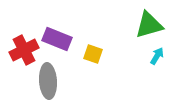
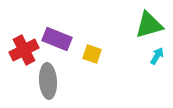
yellow square: moved 1 px left
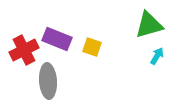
yellow square: moved 7 px up
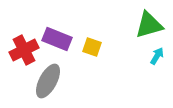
gray ellipse: rotated 32 degrees clockwise
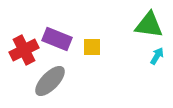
green triangle: rotated 24 degrees clockwise
yellow square: rotated 18 degrees counterclockwise
gray ellipse: moved 2 px right; rotated 16 degrees clockwise
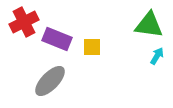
red cross: moved 28 px up
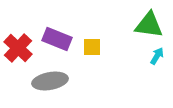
red cross: moved 6 px left, 26 px down; rotated 20 degrees counterclockwise
gray ellipse: rotated 36 degrees clockwise
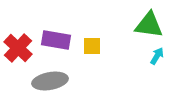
purple rectangle: moved 1 px left, 1 px down; rotated 12 degrees counterclockwise
yellow square: moved 1 px up
